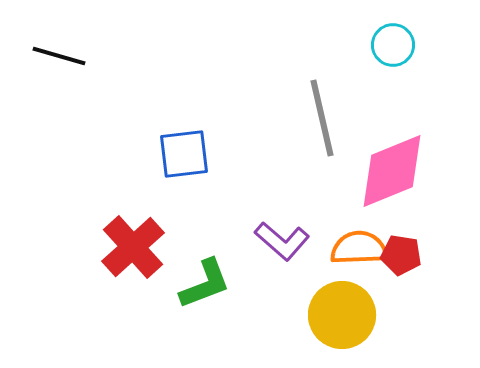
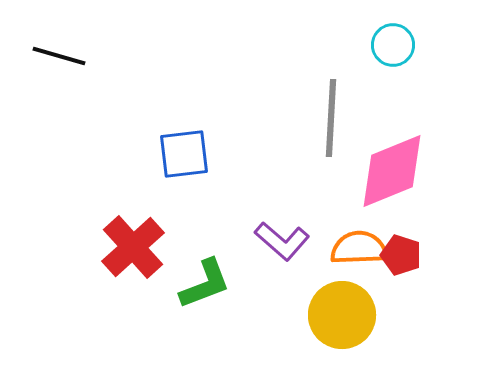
gray line: moved 9 px right; rotated 16 degrees clockwise
red pentagon: rotated 9 degrees clockwise
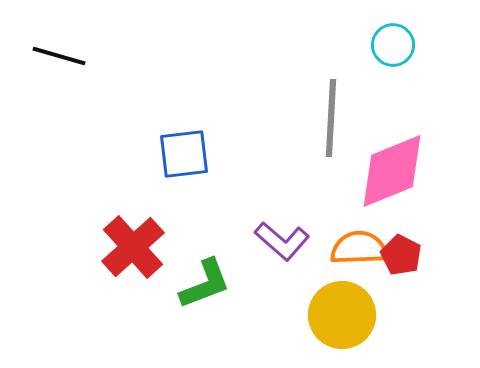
red pentagon: rotated 9 degrees clockwise
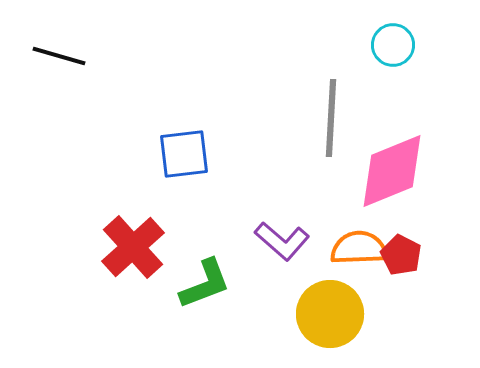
yellow circle: moved 12 px left, 1 px up
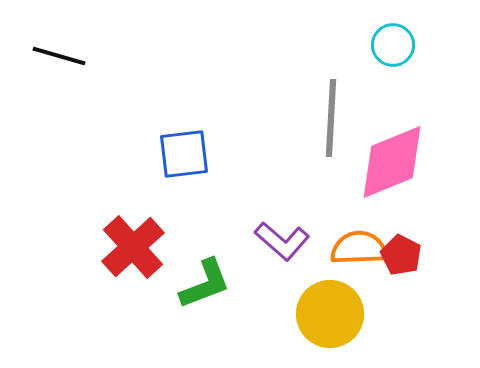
pink diamond: moved 9 px up
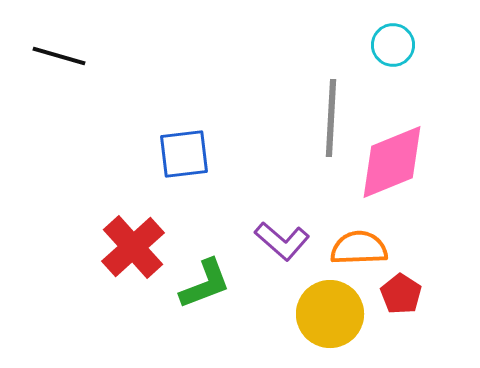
red pentagon: moved 39 px down; rotated 6 degrees clockwise
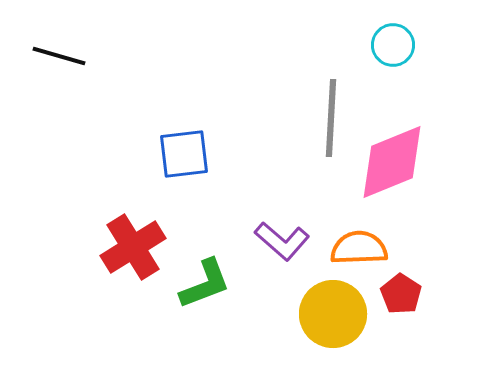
red cross: rotated 10 degrees clockwise
yellow circle: moved 3 px right
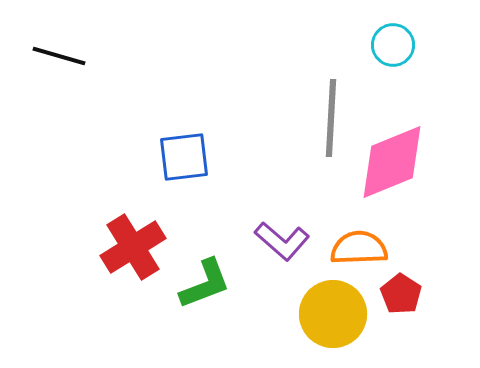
blue square: moved 3 px down
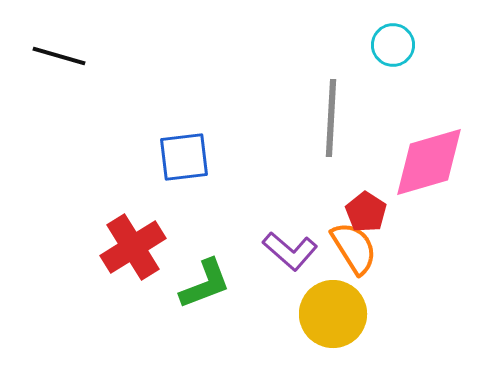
pink diamond: moved 37 px right; rotated 6 degrees clockwise
purple L-shape: moved 8 px right, 10 px down
orange semicircle: moved 5 px left; rotated 60 degrees clockwise
red pentagon: moved 35 px left, 82 px up
